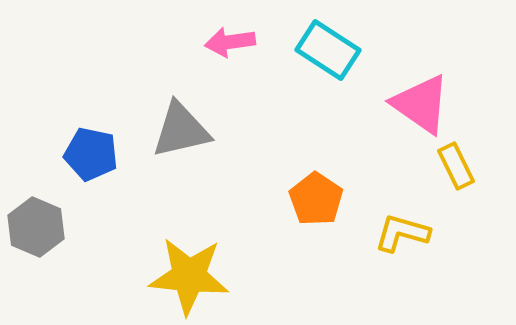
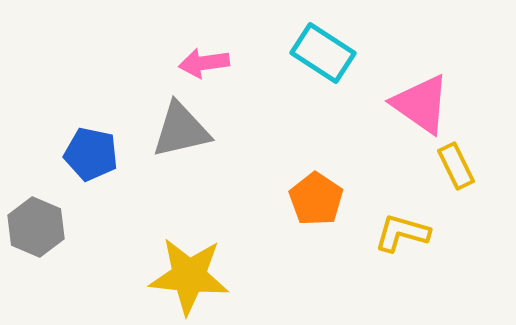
pink arrow: moved 26 px left, 21 px down
cyan rectangle: moved 5 px left, 3 px down
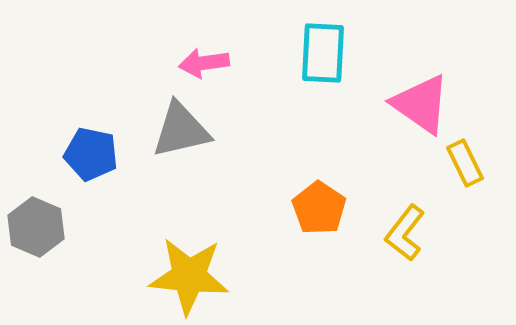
cyan rectangle: rotated 60 degrees clockwise
yellow rectangle: moved 9 px right, 3 px up
orange pentagon: moved 3 px right, 9 px down
yellow L-shape: moved 3 px right; rotated 68 degrees counterclockwise
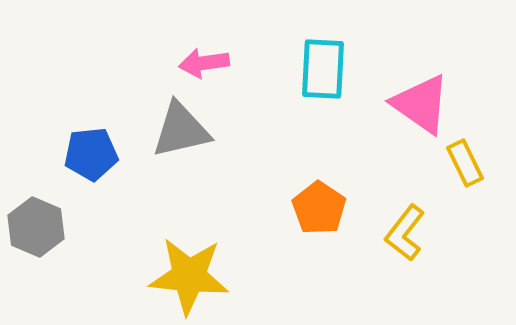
cyan rectangle: moved 16 px down
blue pentagon: rotated 18 degrees counterclockwise
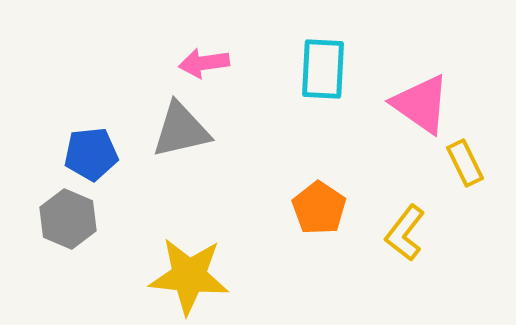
gray hexagon: moved 32 px right, 8 px up
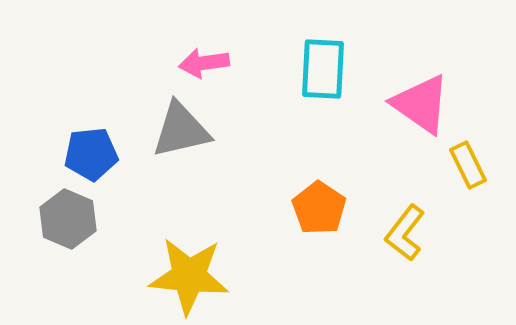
yellow rectangle: moved 3 px right, 2 px down
